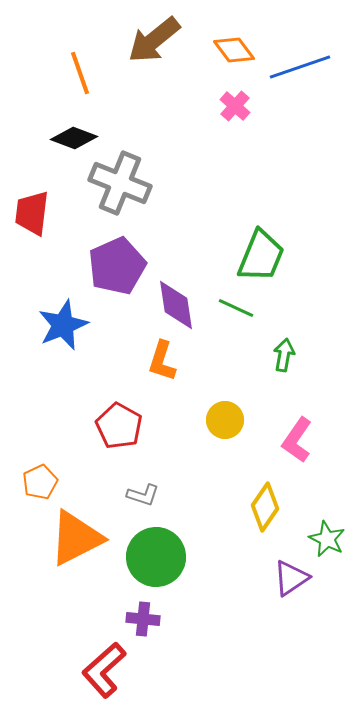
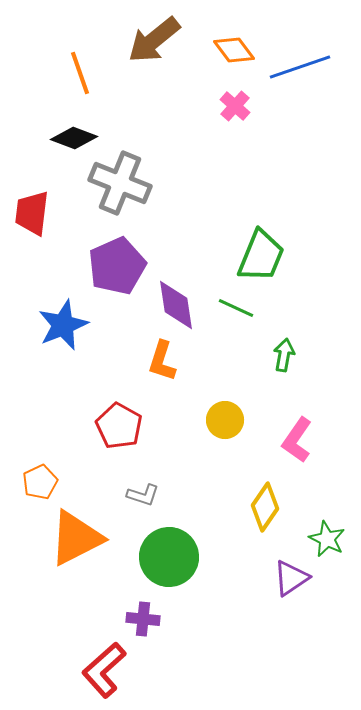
green circle: moved 13 px right
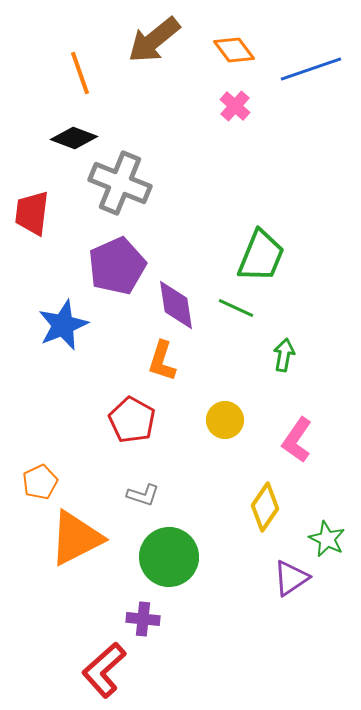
blue line: moved 11 px right, 2 px down
red pentagon: moved 13 px right, 6 px up
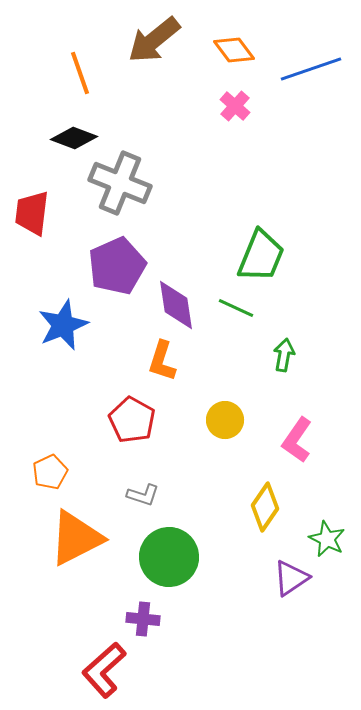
orange pentagon: moved 10 px right, 10 px up
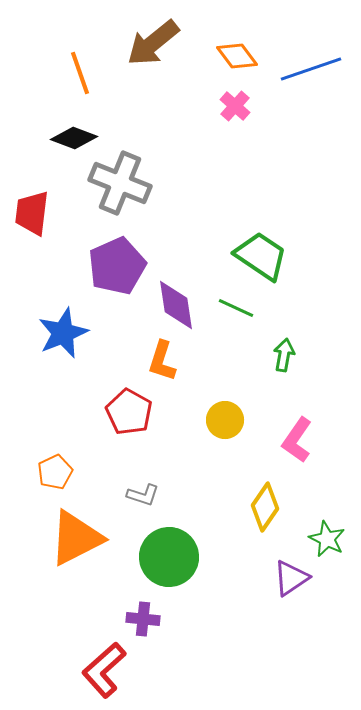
brown arrow: moved 1 px left, 3 px down
orange diamond: moved 3 px right, 6 px down
green trapezoid: rotated 78 degrees counterclockwise
blue star: moved 8 px down
red pentagon: moved 3 px left, 8 px up
orange pentagon: moved 5 px right
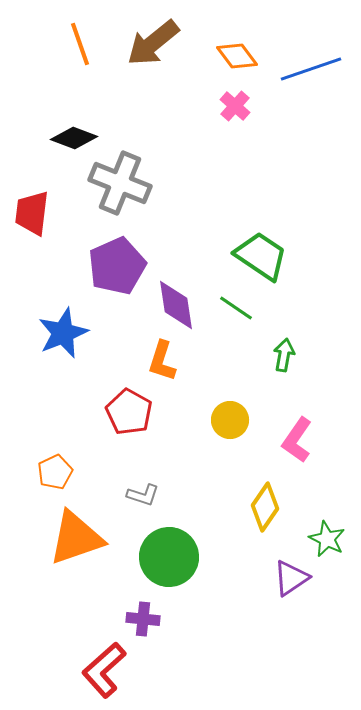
orange line: moved 29 px up
green line: rotated 9 degrees clockwise
yellow circle: moved 5 px right
orange triangle: rotated 8 degrees clockwise
